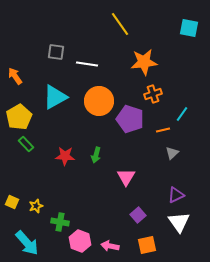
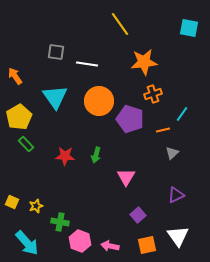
cyan triangle: rotated 36 degrees counterclockwise
white triangle: moved 1 px left, 14 px down
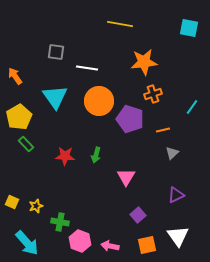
yellow line: rotated 45 degrees counterclockwise
white line: moved 4 px down
cyan line: moved 10 px right, 7 px up
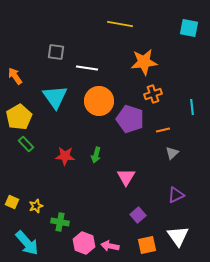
cyan line: rotated 42 degrees counterclockwise
pink hexagon: moved 4 px right, 2 px down
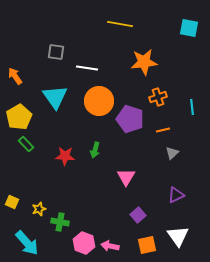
orange cross: moved 5 px right, 3 px down
green arrow: moved 1 px left, 5 px up
yellow star: moved 3 px right, 3 px down
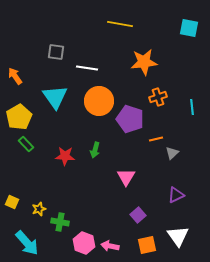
orange line: moved 7 px left, 9 px down
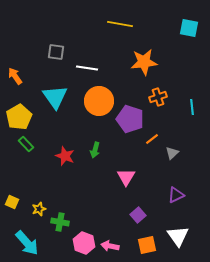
orange line: moved 4 px left; rotated 24 degrees counterclockwise
red star: rotated 18 degrees clockwise
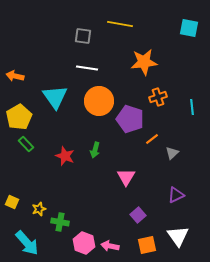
gray square: moved 27 px right, 16 px up
orange arrow: rotated 42 degrees counterclockwise
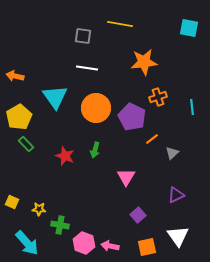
orange circle: moved 3 px left, 7 px down
purple pentagon: moved 2 px right, 2 px up; rotated 8 degrees clockwise
yellow star: rotated 24 degrees clockwise
green cross: moved 3 px down
orange square: moved 2 px down
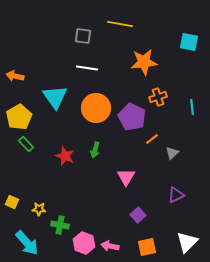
cyan square: moved 14 px down
white triangle: moved 9 px right, 6 px down; rotated 20 degrees clockwise
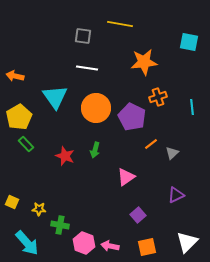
orange line: moved 1 px left, 5 px down
pink triangle: rotated 24 degrees clockwise
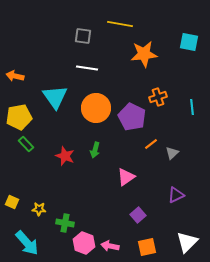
orange star: moved 8 px up
yellow pentagon: rotated 20 degrees clockwise
green cross: moved 5 px right, 2 px up
